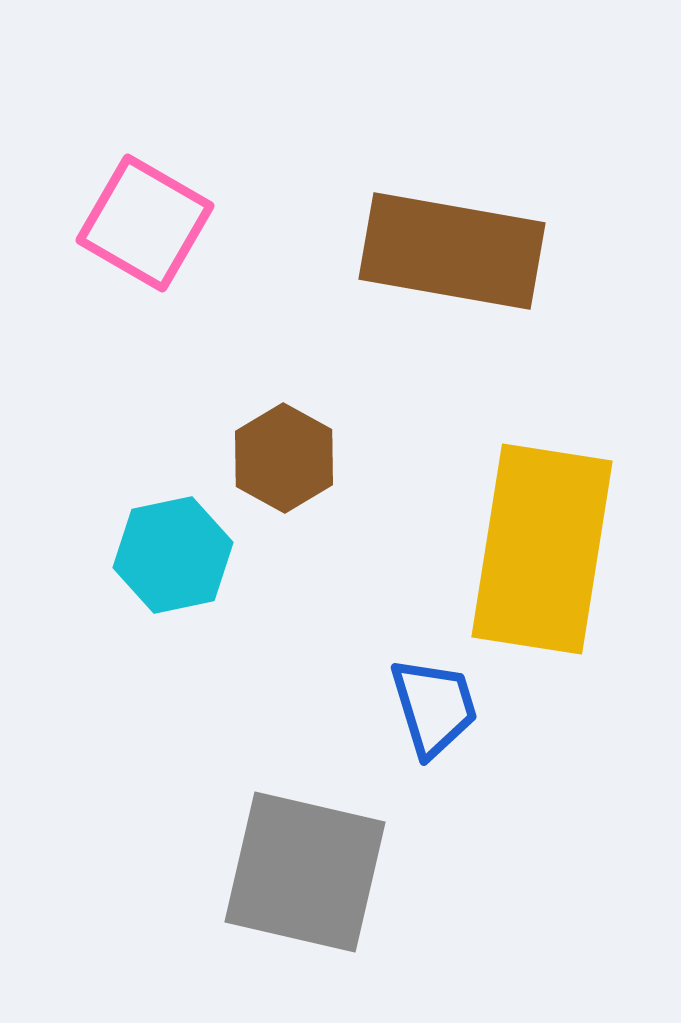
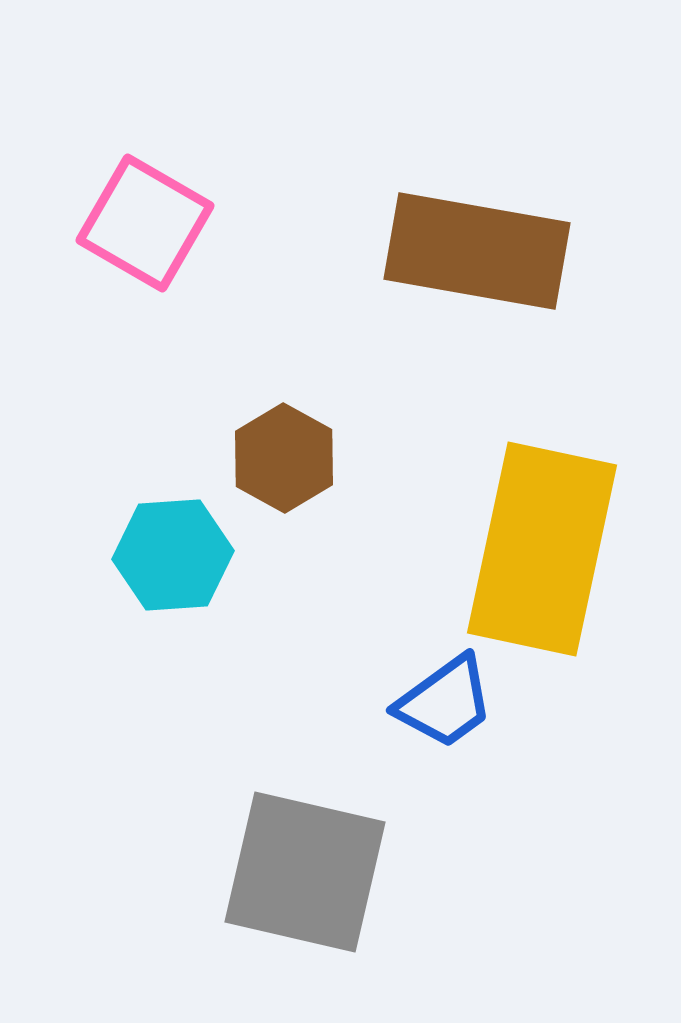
brown rectangle: moved 25 px right
yellow rectangle: rotated 3 degrees clockwise
cyan hexagon: rotated 8 degrees clockwise
blue trapezoid: moved 11 px right, 5 px up; rotated 71 degrees clockwise
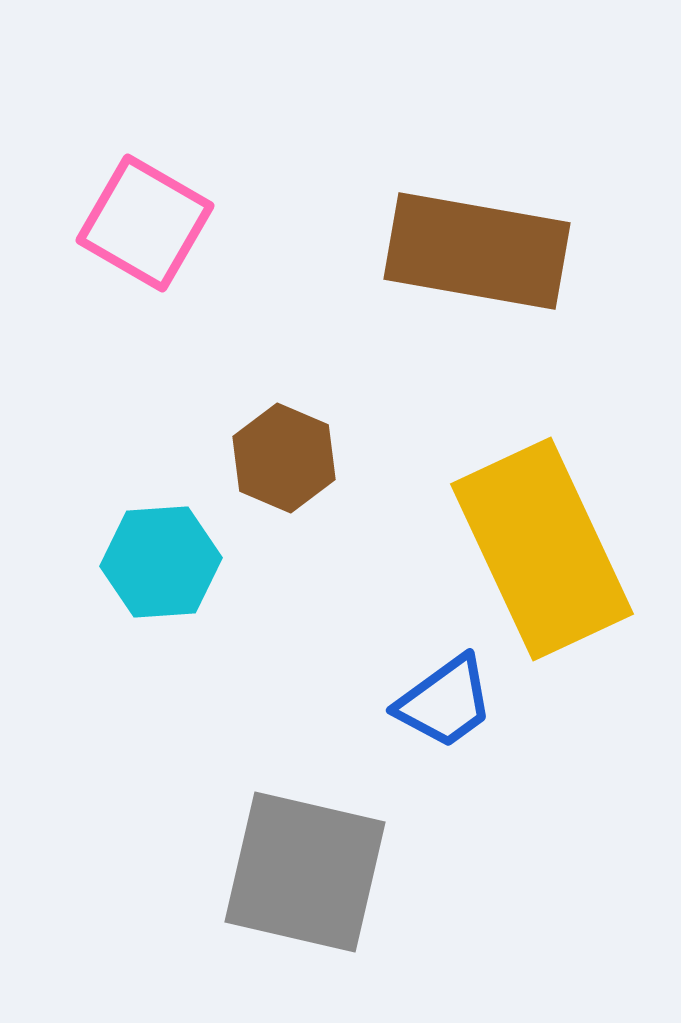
brown hexagon: rotated 6 degrees counterclockwise
yellow rectangle: rotated 37 degrees counterclockwise
cyan hexagon: moved 12 px left, 7 px down
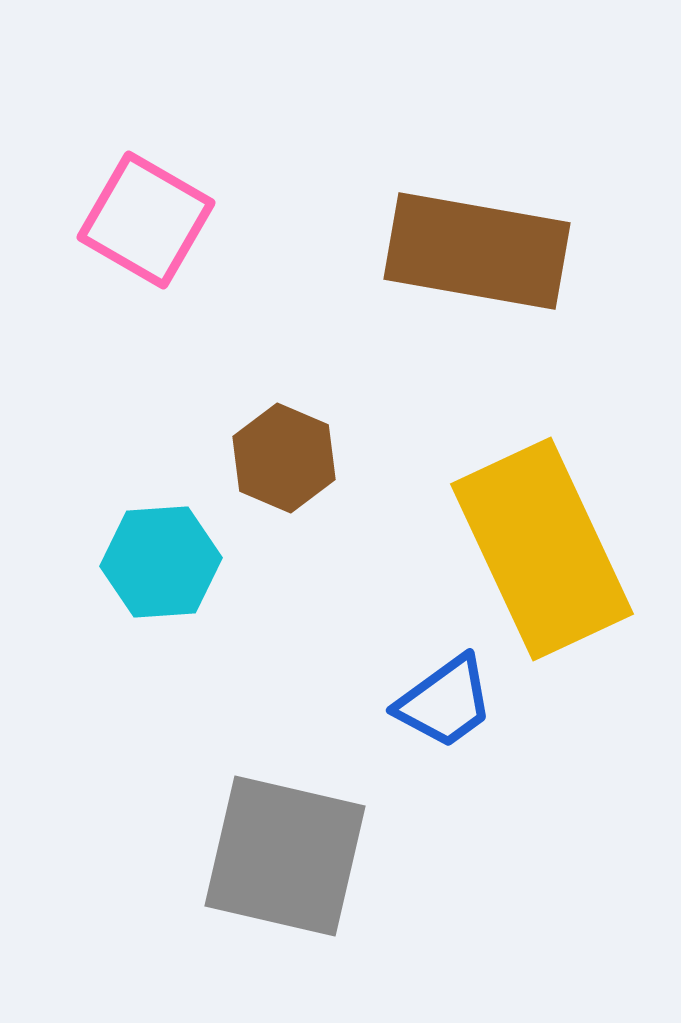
pink square: moved 1 px right, 3 px up
gray square: moved 20 px left, 16 px up
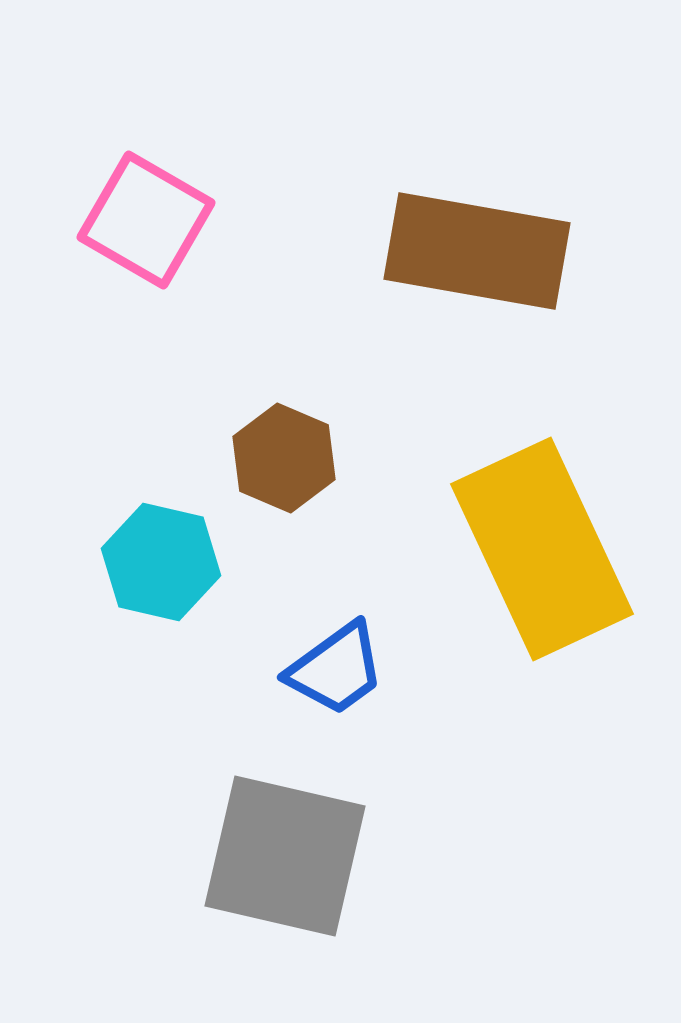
cyan hexagon: rotated 17 degrees clockwise
blue trapezoid: moved 109 px left, 33 px up
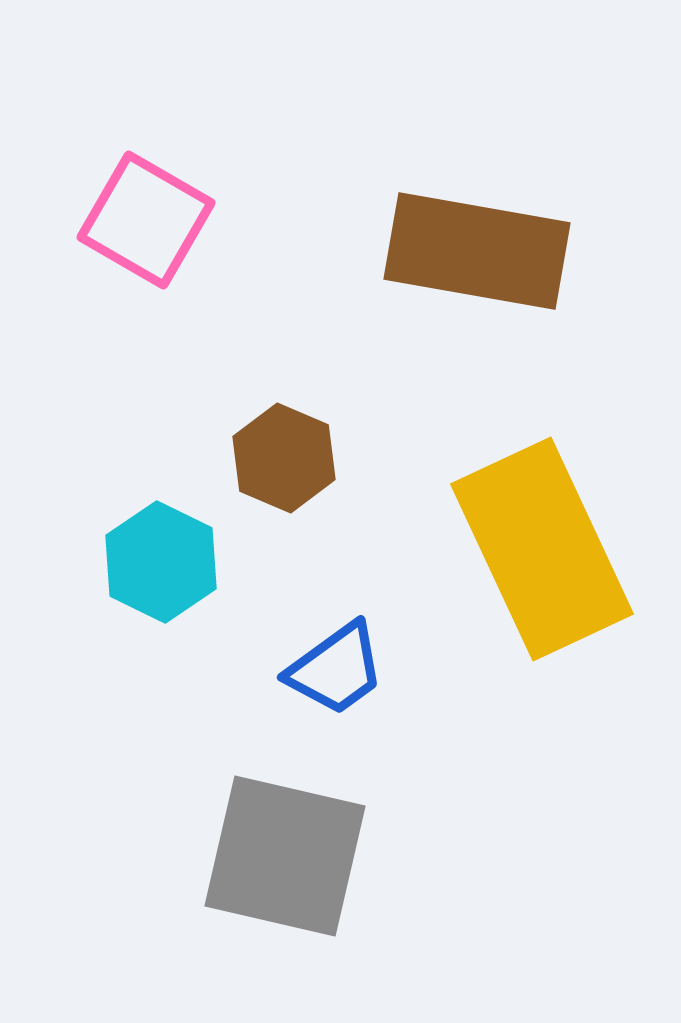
cyan hexagon: rotated 13 degrees clockwise
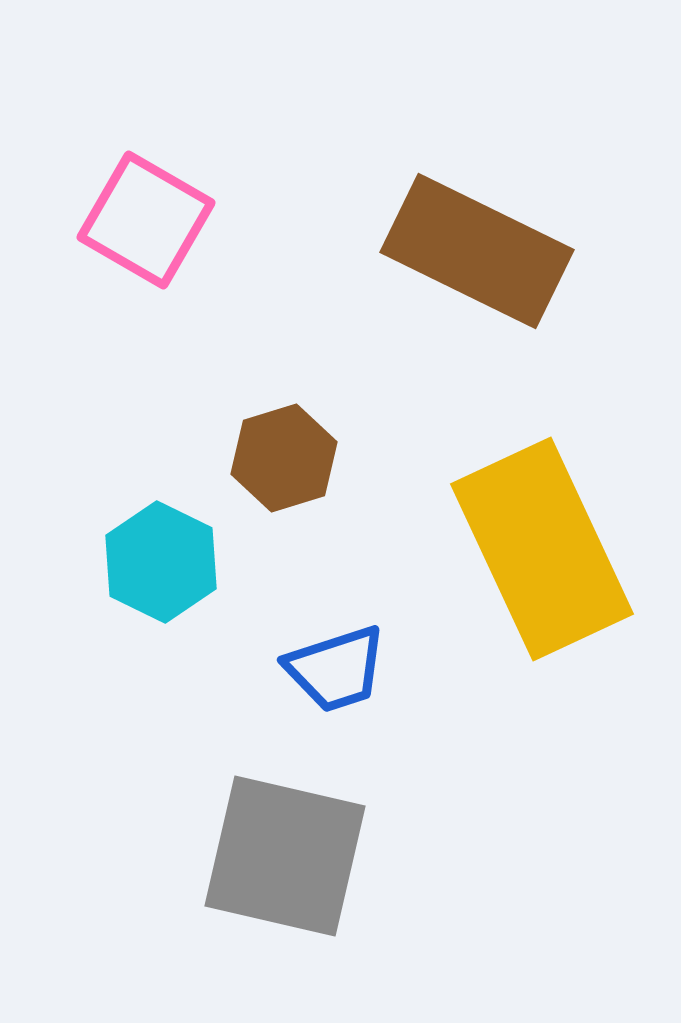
brown rectangle: rotated 16 degrees clockwise
brown hexagon: rotated 20 degrees clockwise
blue trapezoid: rotated 18 degrees clockwise
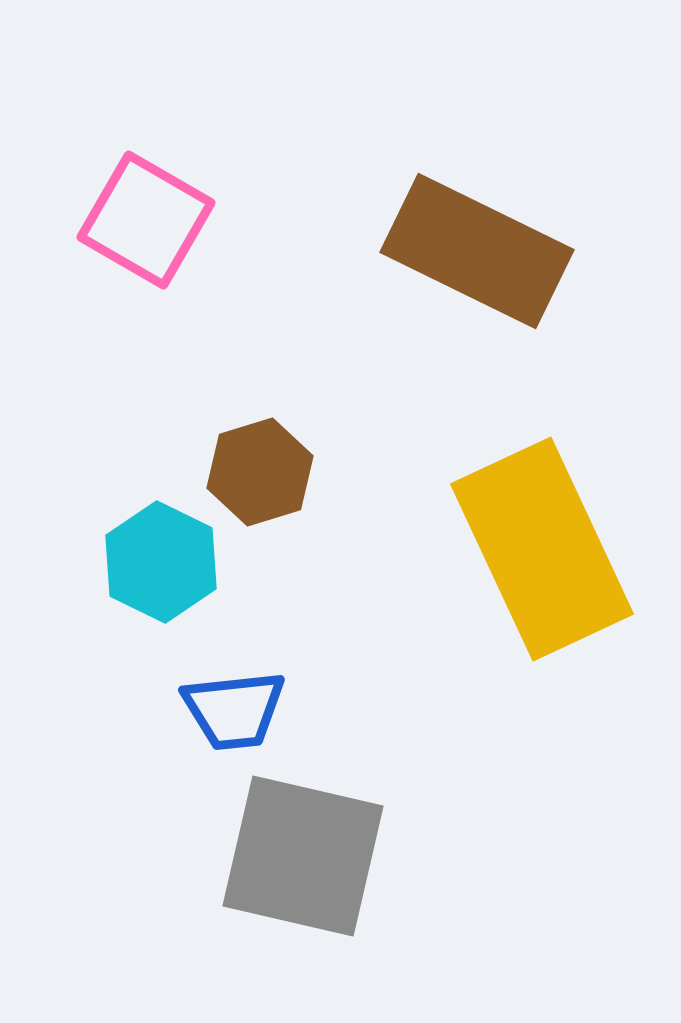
brown hexagon: moved 24 px left, 14 px down
blue trapezoid: moved 102 px left, 41 px down; rotated 12 degrees clockwise
gray square: moved 18 px right
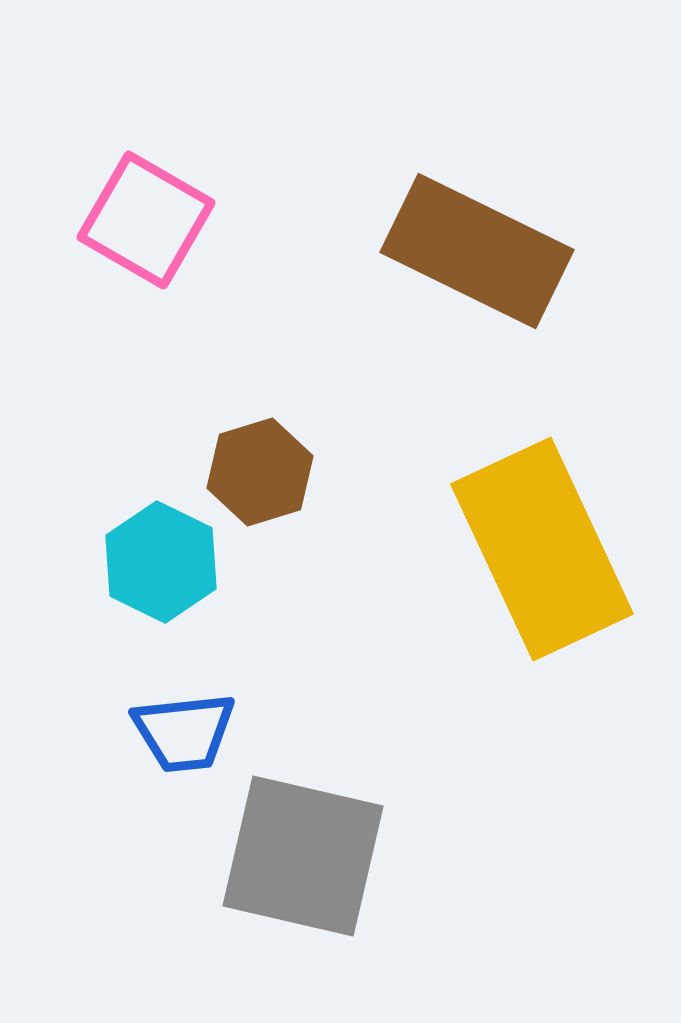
blue trapezoid: moved 50 px left, 22 px down
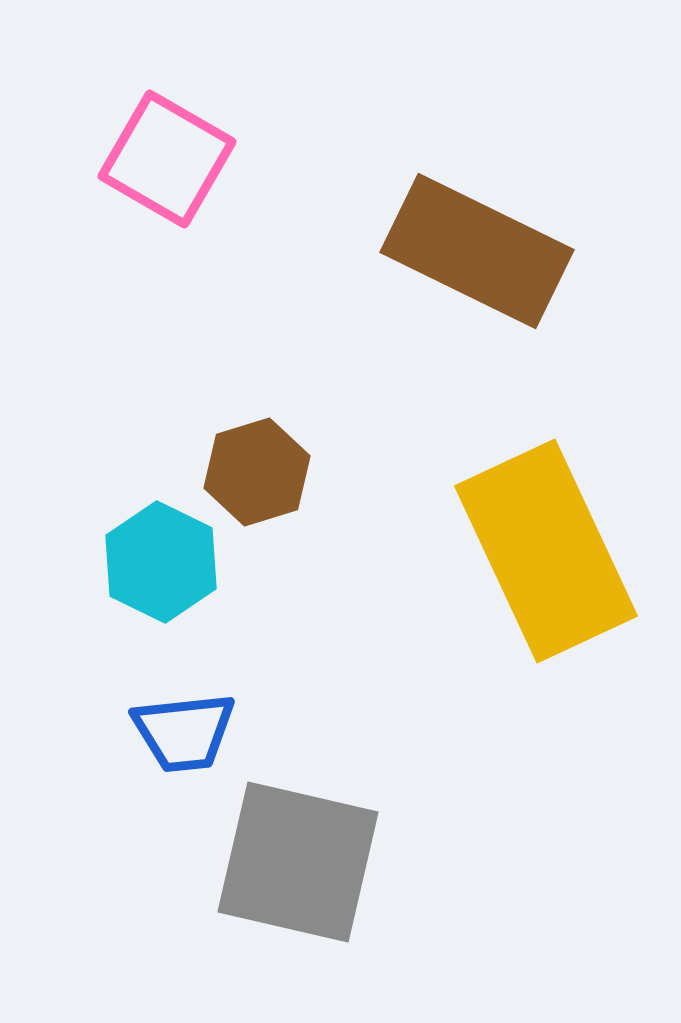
pink square: moved 21 px right, 61 px up
brown hexagon: moved 3 px left
yellow rectangle: moved 4 px right, 2 px down
gray square: moved 5 px left, 6 px down
